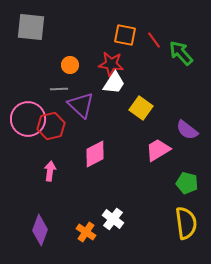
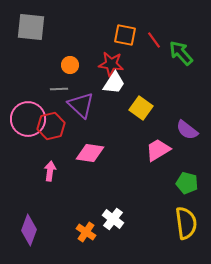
pink diamond: moved 5 px left, 1 px up; rotated 36 degrees clockwise
purple diamond: moved 11 px left
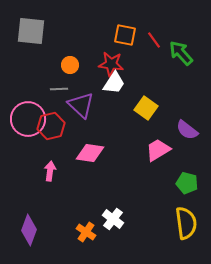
gray square: moved 4 px down
yellow square: moved 5 px right
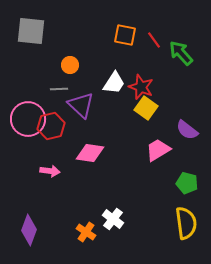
red star: moved 30 px right, 23 px down; rotated 15 degrees clockwise
pink arrow: rotated 90 degrees clockwise
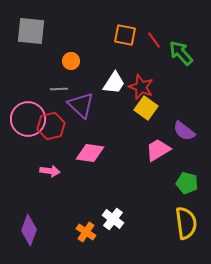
orange circle: moved 1 px right, 4 px up
purple semicircle: moved 3 px left, 1 px down
